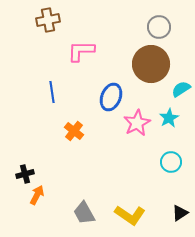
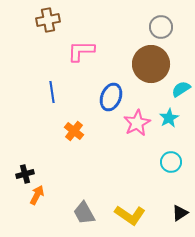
gray circle: moved 2 px right
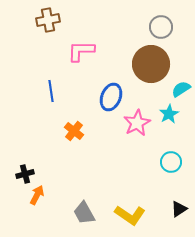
blue line: moved 1 px left, 1 px up
cyan star: moved 4 px up
black triangle: moved 1 px left, 4 px up
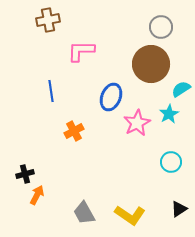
orange cross: rotated 24 degrees clockwise
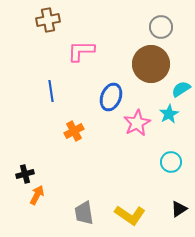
gray trapezoid: rotated 20 degrees clockwise
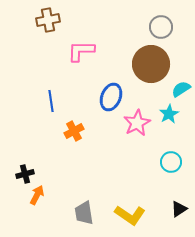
blue line: moved 10 px down
